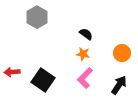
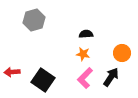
gray hexagon: moved 3 px left, 3 px down; rotated 15 degrees clockwise
black semicircle: rotated 40 degrees counterclockwise
black arrow: moved 8 px left, 8 px up
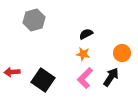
black semicircle: rotated 24 degrees counterclockwise
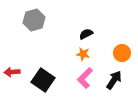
black arrow: moved 3 px right, 3 px down
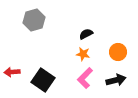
orange circle: moved 4 px left, 1 px up
black arrow: moved 2 px right; rotated 42 degrees clockwise
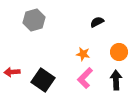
black semicircle: moved 11 px right, 12 px up
orange circle: moved 1 px right
black arrow: rotated 78 degrees counterclockwise
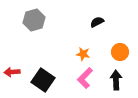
orange circle: moved 1 px right
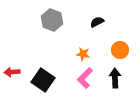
gray hexagon: moved 18 px right; rotated 25 degrees counterclockwise
orange circle: moved 2 px up
black arrow: moved 1 px left, 2 px up
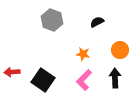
pink L-shape: moved 1 px left, 2 px down
